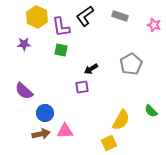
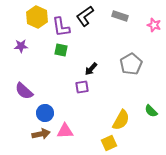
purple star: moved 3 px left, 2 px down
black arrow: rotated 16 degrees counterclockwise
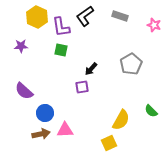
pink triangle: moved 1 px up
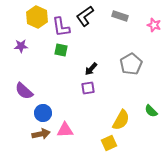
purple square: moved 6 px right, 1 px down
blue circle: moved 2 px left
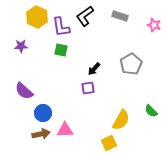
black arrow: moved 3 px right
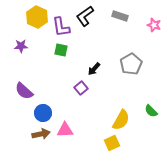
purple square: moved 7 px left; rotated 32 degrees counterclockwise
yellow square: moved 3 px right
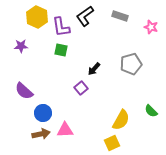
pink star: moved 3 px left, 2 px down
gray pentagon: rotated 15 degrees clockwise
